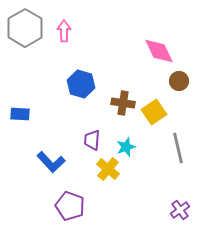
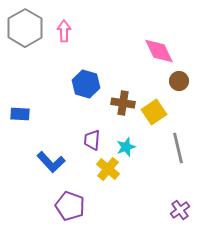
blue hexagon: moved 5 px right
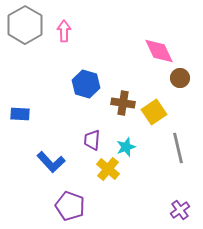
gray hexagon: moved 3 px up
brown circle: moved 1 px right, 3 px up
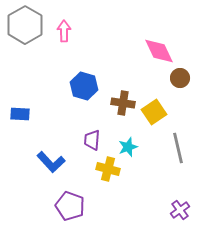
blue hexagon: moved 2 px left, 2 px down
cyan star: moved 2 px right
yellow cross: rotated 25 degrees counterclockwise
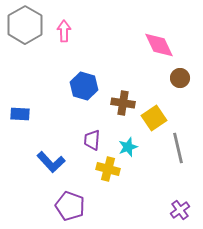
pink diamond: moved 6 px up
yellow square: moved 6 px down
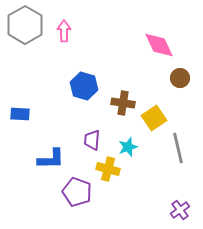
blue L-shape: moved 3 px up; rotated 48 degrees counterclockwise
purple pentagon: moved 7 px right, 14 px up
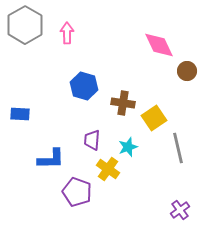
pink arrow: moved 3 px right, 2 px down
brown circle: moved 7 px right, 7 px up
yellow cross: rotated 20 degrees clockwise
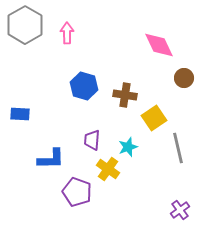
brown circle: moved 3 px left, 7 px down
brown cross: moved 2 px right, 8 px up
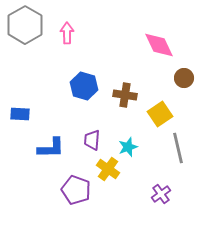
yellow square: moved 6 px right, 4 px up
blue L-shape: moved 11 px up
purple pentagon: moved 1 px left, 2 px up
purple cross: moved 19 px left, 16 px up
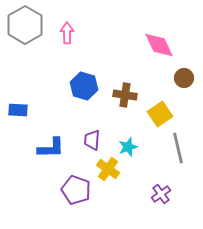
blue rectangle: moved 2 px left, 4 px up
